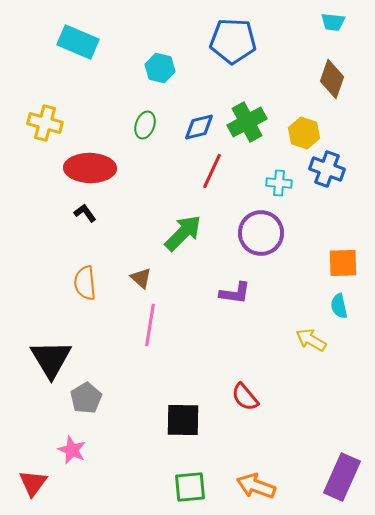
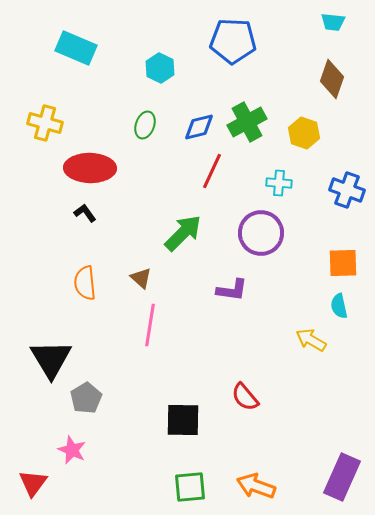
cyan rectangle: moved 2 px left, 6 px down
cyan hexagon: rotated 12 degrees clockwise
blue cross: moved 20 px right, 21 px down
purple L-shape: moved 3 px left, 3 px up
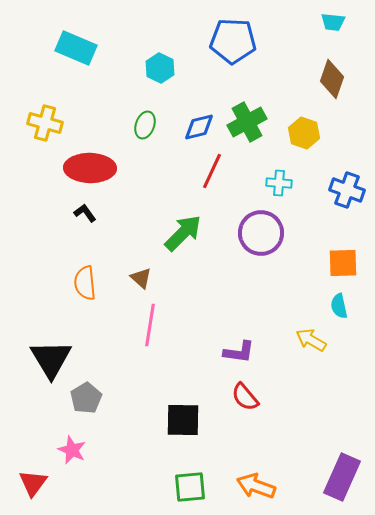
purple L-shape: moved 7 px right, 62 px down
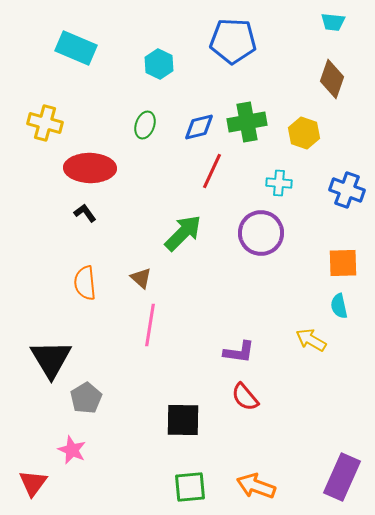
cyan hexagon: moved 1 px left, 4 px up
green cross: rotated 18 degrees clockwise
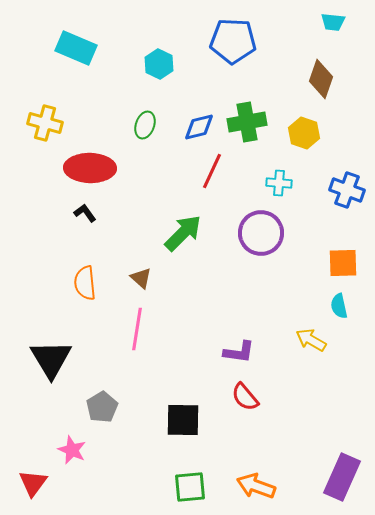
brown diamond: moved 11 px left
pink line: moved 13 px left, 4 px down
gray pentagon: moved 16 px right, 9 px down
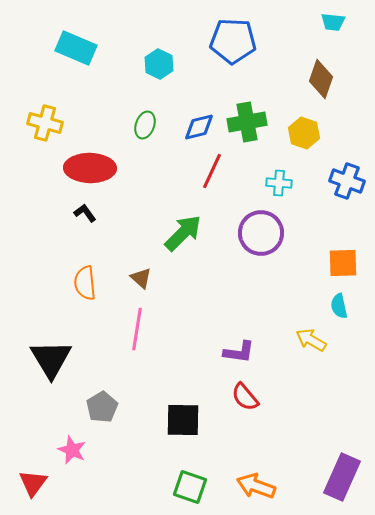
blue cross: moved 9 px up
green square: rotated 24 degrees clockwise
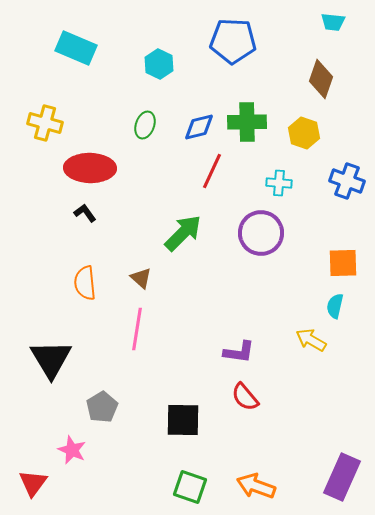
green cross: rotated 9 degrees clockwise
cyan semicircle: moved 4 px left; rotated 25 degrees clockwise
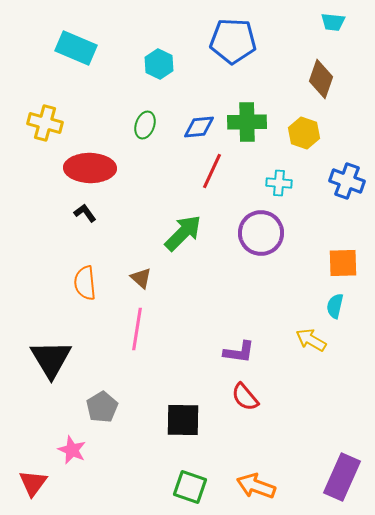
blue diamond: rotated 8 degrees clockwise
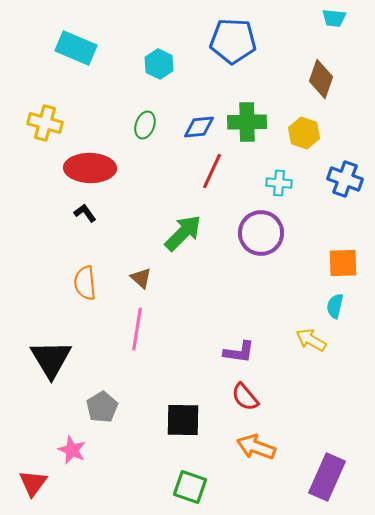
cyan trapezoid: moved 1 px right, 4 px up
blue cross: moved 2 px left, 2 px up
purple rectangle: moved 15 px left
orange arrow: moved 39 px up
